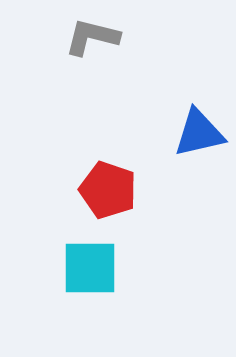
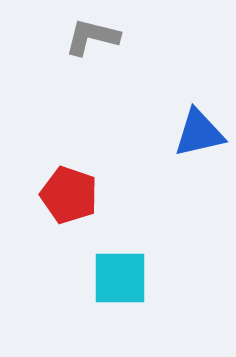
red pentagon: moved 39 px left, 5 px down
cyan square: moved 30 px right, 10 px down
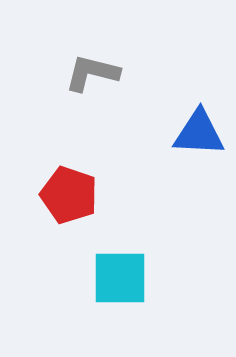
gray L-shape: moved 36 px down
blue triangle: rotated 16 degrees clockwise
